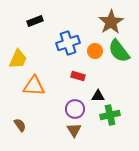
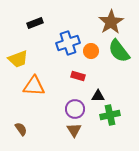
black rectangle: moved 2 px down
orange circle: moved 4 px left
yellow trapezoid: rotated 45 degrees clockwise
brown semicircle: moved 1 px right, 4 px down
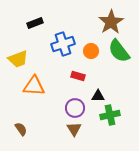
blue cross: moved 5 px left, 1 px down
purple circle: moved 1 px up
brown triangle: moved 1 px up
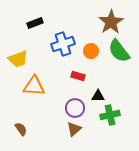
brown triangle: rotated 21 degrees clockwise
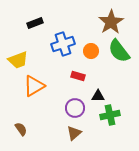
yellow trapezoid: moved 1 px down
orange triangle: rotated 35 degrees counterclockwise
brown triangle: moved 4 px down
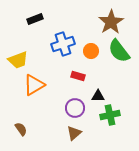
black rectangle: moved 4 px up
orange triangle: moved 1 px up
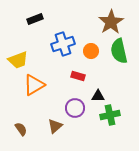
green semicircle: rotated 25 degrees clockwise
brown triangle: moved 19 px left, 7 px up
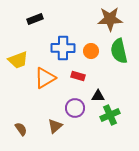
brown star: moved 1 px left, 3 px up; rotated 30 degrees clockwise
blue cross: moved 4 px down; rotated 20 degrees clockwise
orange triangle: moved 11 px right, 7 px up
green cross: rotated 12 degrees counterclockwise
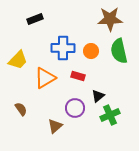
yellow trapezoid: rotated 25 degrees counterclockwise
black triangle: rotated 40 degrees counterclockwise
brown semicircle: moved 20 px up
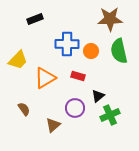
blue cross: moved 4 px right, 4 px up
brown semicircle: moved 3 px right
brown triangle: moved 2 px left, 1 px up
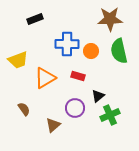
yellow trapezoid: rotated 25 degrees clockwise
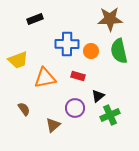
orange triangle: rotated 20 degrees clockwise
